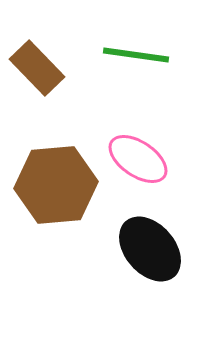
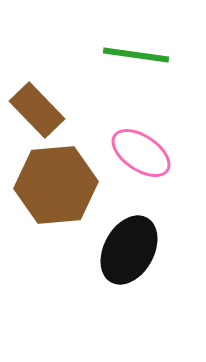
brown rectangle: moved 42 px down
pink ellipse: moved 3 px right, 6 px up
black ellipse: moved 21 px left, 1 px down; rotated 70 degrees clockwise
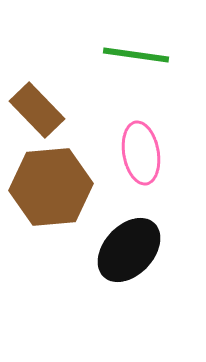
pink ellipse: rotated 46 degrees clockwise
brown hexagon: moved 5 px left, 2 px down
black ellipse: rotated 14 degrees clockwise
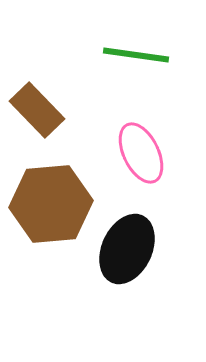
pink ellipse: rotated 16 degrees counterclockwise
brown hexagon: moved 17 px down
black ellipse: moved 2 px left, 1 px up; rotated 18 degrees counterclockwise
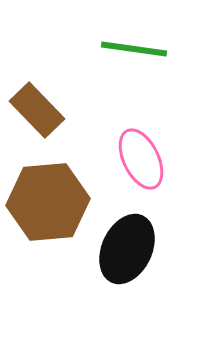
green line: moved 2 px left, 6 px up
pink ellipse: moved 6 px down
brown hexagon: moved 3 px left, 2 px up
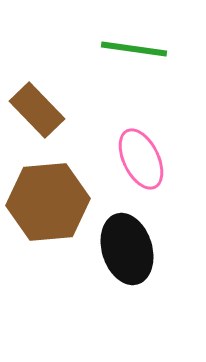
black ellipse: rotated 42 degrees counterclockwise
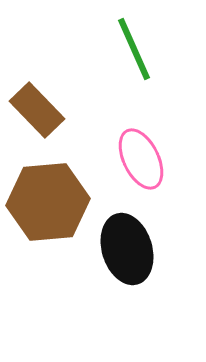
green line: rotated 58 degrees clockwise
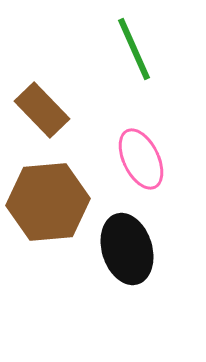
brown rectangle: moved 5 px right
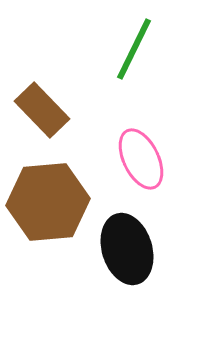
green line: rotated 50 degrees clockwise
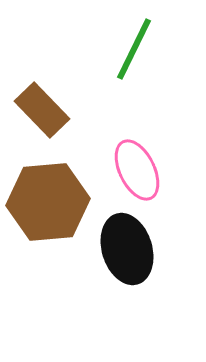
pink ellipse: moved 4 px left, 11 px down
